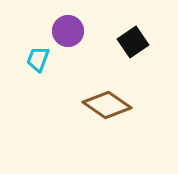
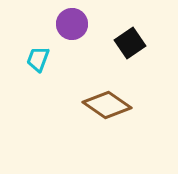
purple circle: moved 4 px right, 7 px up
black square: moved 3 px left, 1 px down
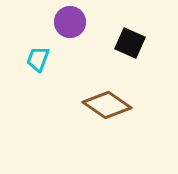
purple circle: moved 2 px left, 2 px up
black square: rotated 32 degrees counterclockwise
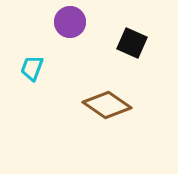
black square: moved 2 px right
cyan trapezoid: moved 6 px left, 9 px down
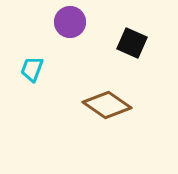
cyan trapezoid: moved 1 px down
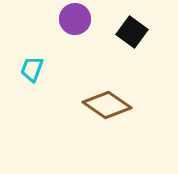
purple circle: moved 5 px right, 3 px up
black square: moved 11 px up; rotated 12 degrees clockwise
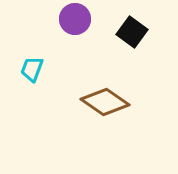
brown diamond: moved 2 px left, 3 px up
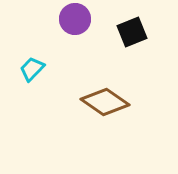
black square: rotated 32 degrees clockwise
cyan trapezoid: rotated 24 degrees clockwise
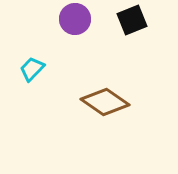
black square: moved 12 px up
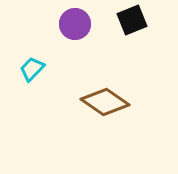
purple circle: moved 5 px down
